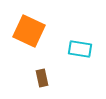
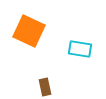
brown rectangle: moved 3 px right, 9 px down
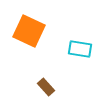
brown rectangle: moved 1 px right; rotated 30 degrees counterclockwise
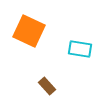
brown rectangle: moved 1 px right, 1 px up
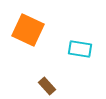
orange square: moved 1 px left, 1 px up
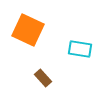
brown rectangle: moved 4 px left, 8 px up
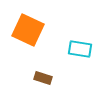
brown rectangle: rotated 30 degrees counterclockwise
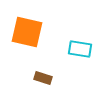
orange square: moved 1 px left, 2 px down; rotated 12 degrees counterclockwise
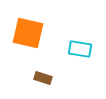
orange square: moved 1 px right, 1 px down
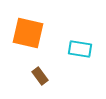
brown rectangle: moved 3 px left, 2 px up; rotated 36 degrees clockwise
